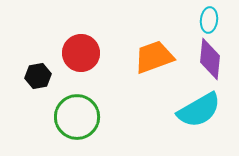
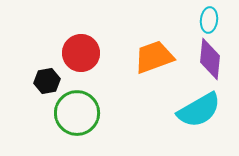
black hexagon: moved 9 px right, 5 px down
green circle: moved 4 px up
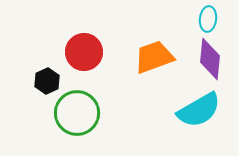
cyan ellipse: moved 1 px left, 1 px up
red circle: moved 3 px right, 1 px up
black hexagon: rotated 15 degrees counterclockwise
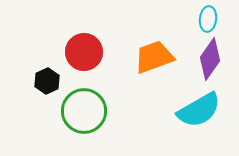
purple diamond: rotated 30 degrees clockwise
green circle: moved 7 px right, 2 px up
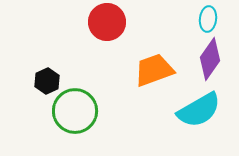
red circle: moved 23 px right, 30 px up
orange trapezoid: moved 13 px down
green circle: moved 9 px left
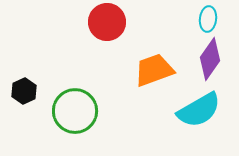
black hexagon: moved 23 px left, 10 px down
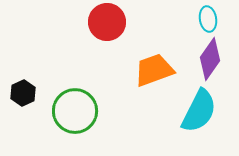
cyan ellipse: rotated 15 degrees counterclockwise
black hexagon: moved 1 px left, 2 px down
cyan semicircle: moved 1 px down; rotated 33 degrees counterclockwise
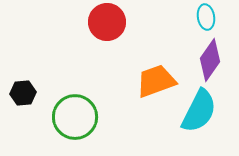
cyan ellipse: moved 2 px left, 2 px up
purple diamond: moved 1 px down
orange trapezoid: moved 2 px right, 11 px down
black hexagon: rotated 20 degrees clockwise
green circle: moved 6 px down
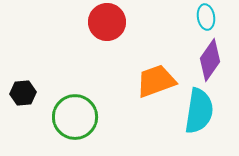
cyan semicircle: rotated 18 degrees counterclockwise
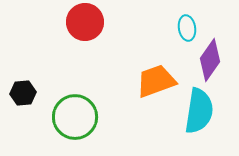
cyan ellipse: moved 19 px left, 11 px down
red circle: moved 22 px left
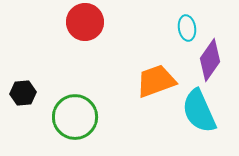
cyan semicircle: rotated 147 degrees clockwise
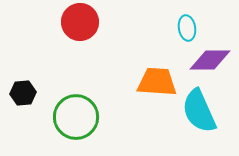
red circle: moved 5 px left
purple diamond: rotated 54 degrees clockwise
orange trapezoid: moved 1 px right, 1 px down; rotated 24 degrees clockwise
green circle: moved 1 px right
